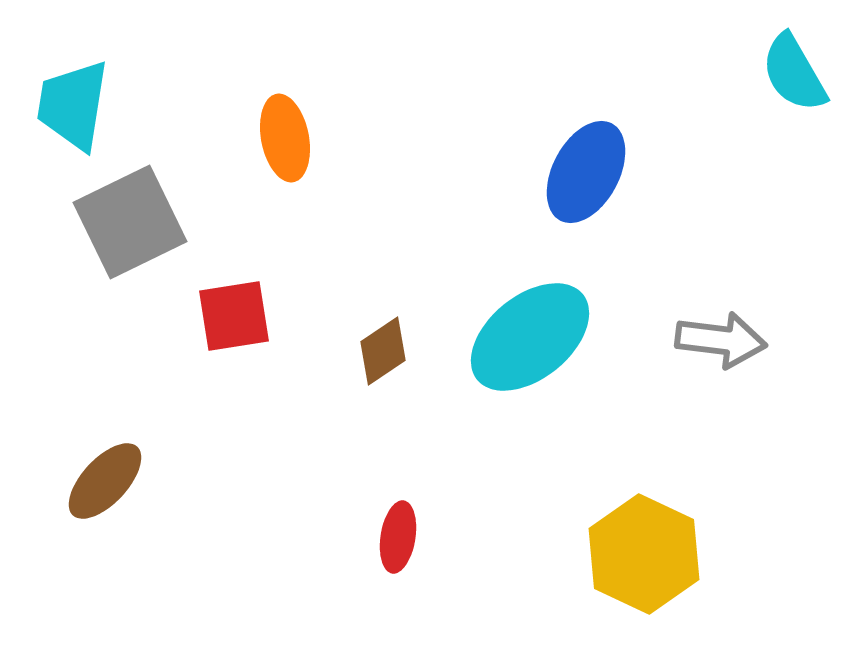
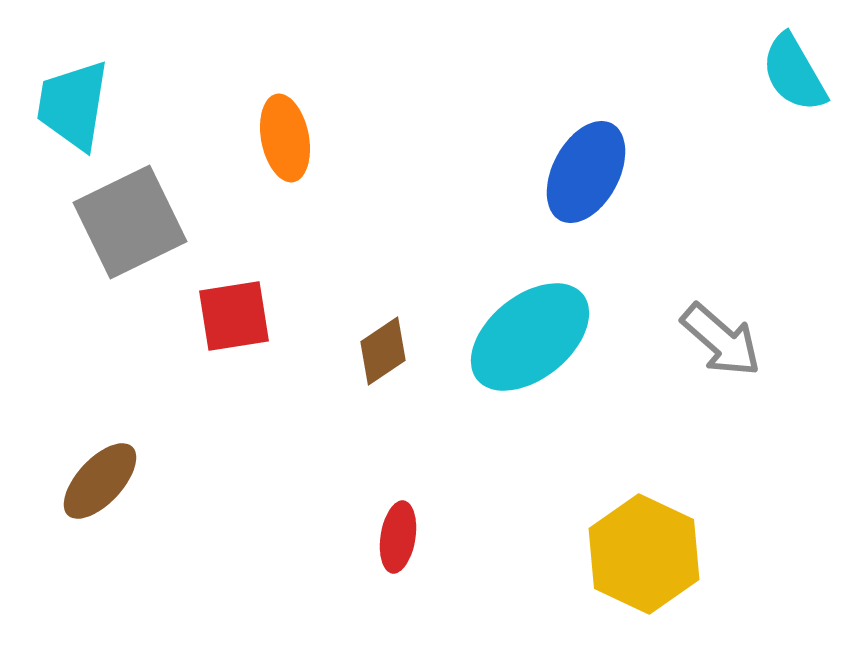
gray arrow: rotated 34 degrees clockwise
brown ellipse: moved 5 px left
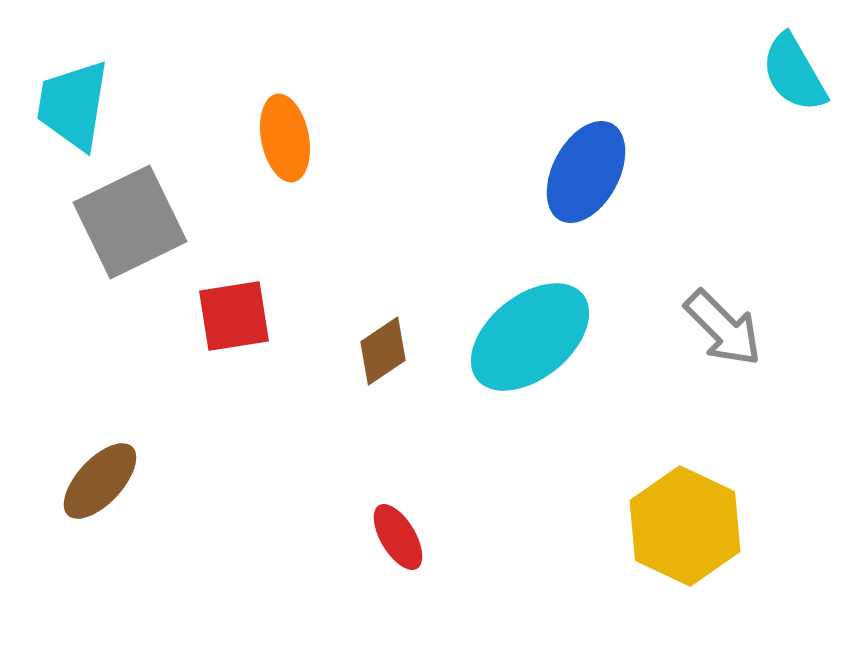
gray arrow: moved 2 px right, 12 px up; rotated 4 degrees clockwise
red ellipse: rotated 40 degrees counterclockwise
yellow hexagon: moved 41 px right, 28 px up
